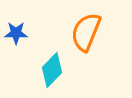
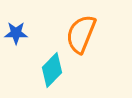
orange semicircle: moved 5 px left, 2 px down
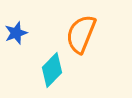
blue star: rotated 20 degrees counterclockwise
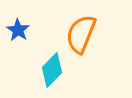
blue star: moved 2 px right, 3 px up; rotated 20 degrees counterclockwise
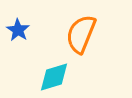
cyan diamond: moved 2 px right, 7 px down; rotated 28 degrees clockwise
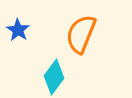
cyan diamond: rotated 36 degrees counterclockwise
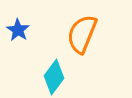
orange semicircle: moved 1 px right
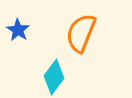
orange semicircle: moved 1 px left, 1 px up
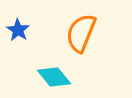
cyan diamond: rotated 76 degrees counterclockwise
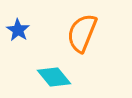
orange semicircle: moved 1 px right
